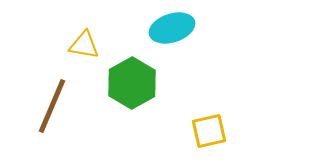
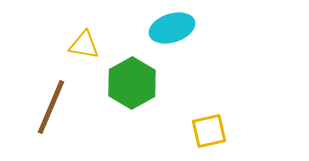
brown line: moved 1 px left, 1 px down
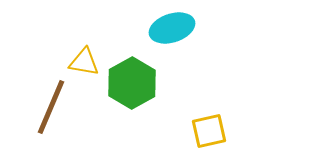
yellow triangle: moved 17 px down
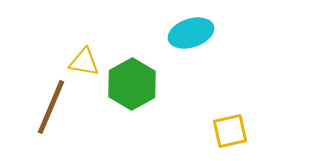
cyan ellipse: moved 19 px right, 5 px down
green hexagon: moved 1 px down
yellow square: moved 21 px right
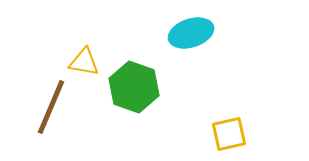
green hexagon: moved 2 px right, 3 px down; rotated 12 degrees counterclockwise
yellow square: moved 1 px left, 3 px down
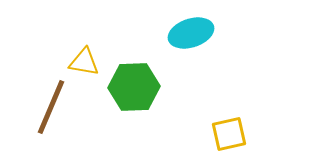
green hexagon: rotated 21 degrees counterclockwise
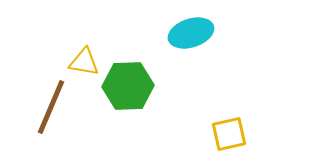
green hexagon: moved 6 px left, 1 px up
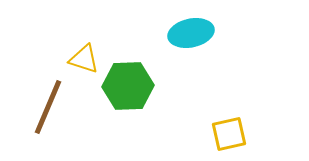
cyan ellipse: rotated 6 degrees clockwise
yellow triangle: moved 3 px up; rotated 8 degrees clockwise
brown line: moved 3 px left
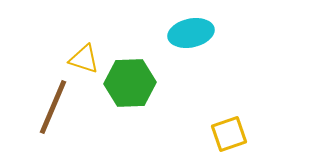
green hexagon: moved 2 px right, 3 px up
brown line: moved 5 px right
yellow square: rotated 6 degrees counterclockwise
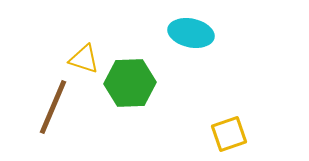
cyan ellipse: rotated 24 degrees clockwise
